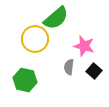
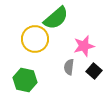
pink star: rotated 30 degrees counterclockwise
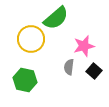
yellow circle: moved 4 px left
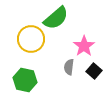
pink star: rotated 20 degrees counterclockwise
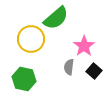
green hexagon: moved 1 px left, 1 px up
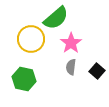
pink star: moved 13 px left, 3 px up
gray semicircle: moved 2 px right
black square: moved 3 px right
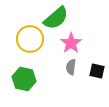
yellow circle: moved 1 px left
black square: rotated 28 degrees counterclockwise
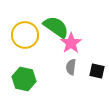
green semicircle: moved 9 px down; rotated 104 degrees counterclockwise
yellow circle: moved 5 px left, 4 px up
